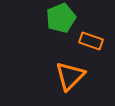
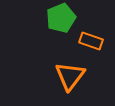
orange triangle: rotated 8 degrees counterclockwise
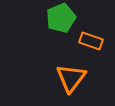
orange triangle: moved 1 px right, 2 px down
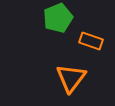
green pentagon: moved 3 px left
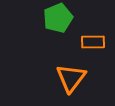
orange rectangle: moved 2 px right, 1 px down; rotated 20 degrees counterclockwise
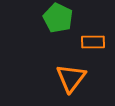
green pentagon: rotated 24 degrees counterclockwise
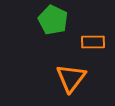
green pentagon: moved 5 px left, 2 px down
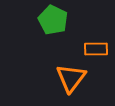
orange rectangle: moved 3 px right, 7 px down
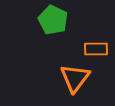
orange triangle: moved 4 px right
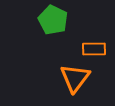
orange rectangle: moved 2 px left
